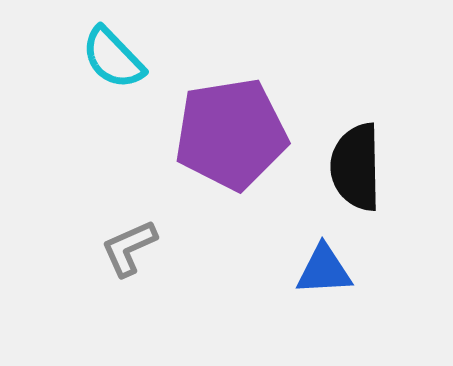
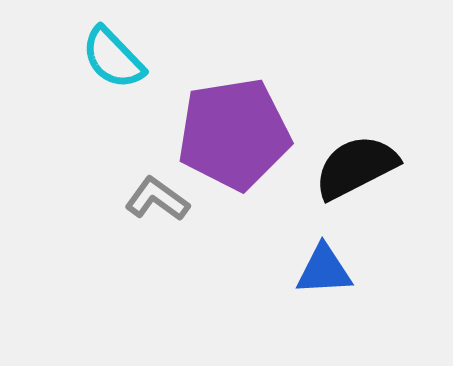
purple pentagon: moved 3 px right
black semicircle: rotated 64 degrees clockwise
gray L-shape: moved 28 px right, 49 px up; rotated 60 degrees clockwise
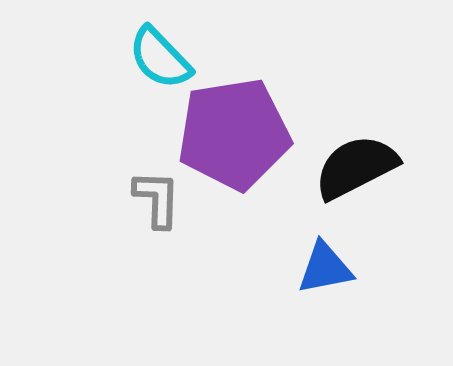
cyan semicircle: moved 47 px right
gray L-shape: rotated 56 degrees clockwise
blue triangle: moved 1 px right, 2 px up; rotated 8 degrees counterclockwise
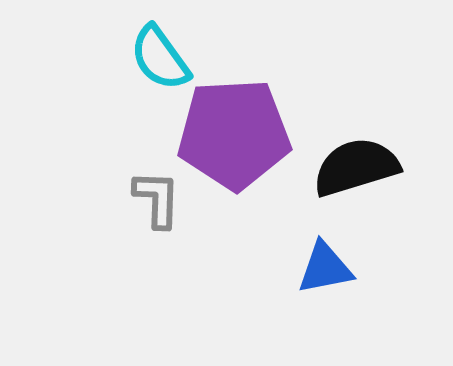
cyan semicircle: rotated 8 degrees clockwise
purple pentagon: rotated 6 degrees clockwise
black semicircle: rotated 10 degrees clockwise
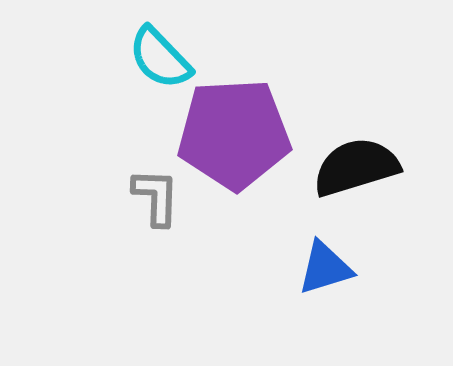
cyan semicircle: rotated 8 degrees counterclockwise
gray L-shape: moved 1 px left, 2 px up
blue triangle: rotated 6 degrees counterclockwise
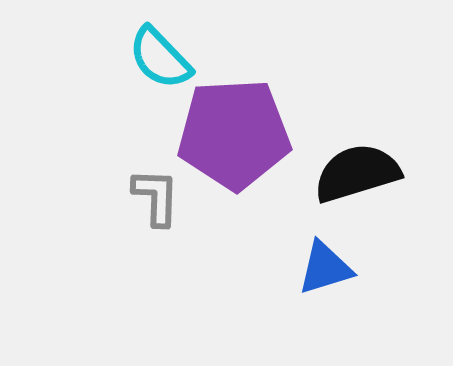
black semicircle: moved 1 px right, 6 px down
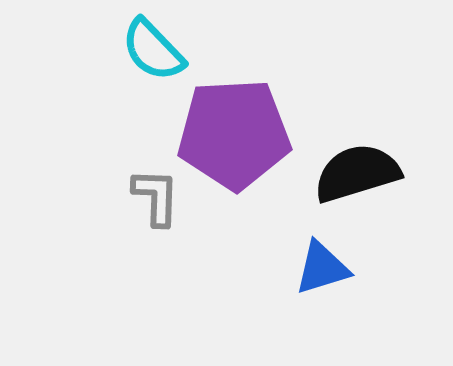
cyan semicircle: moved 7 px left, 8 px up
blue triangle: moved 3 px left
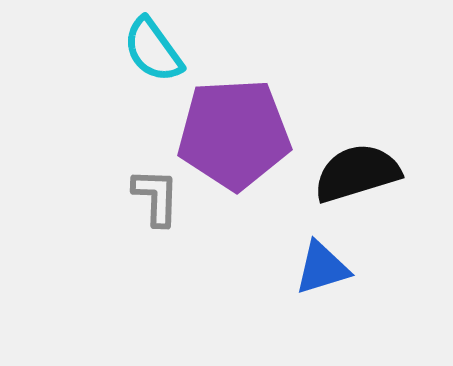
cyan semicircle: rotated 8 degrees clockwise
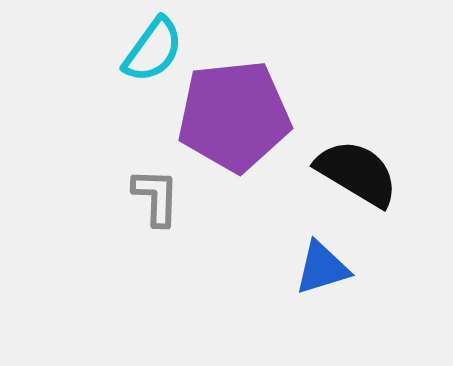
cyan semicircle: rotated 108 degrees counterclockwise
purple pentagon: moved 18 px up; rotated 3 degrees counterclockwise
black semicircle: rotated 48 degrees clockwise
